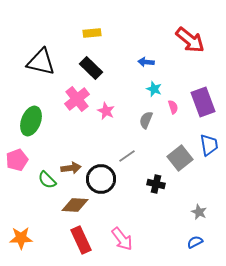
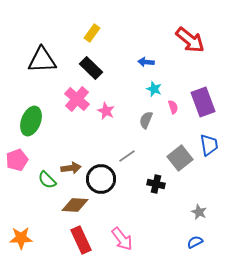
yellow rectangle: rotated 48 degrees counterclockwise
black triangle: moved 1 px right, 2 px up; rotated 16 degrees counterclockwise
pink cross: rotated 10 degrees counterclockwise
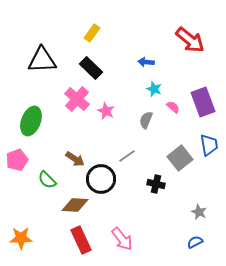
pink semicircle: rotated 32 degrees counterclockwise
brown arrow: moved 4 px right, 9 px up; rotated 42 degrees clockwise
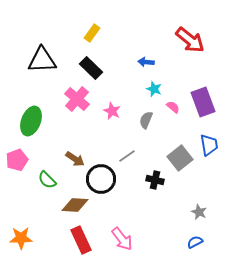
pink star: moved 6 px right
black cross: moved 1 px left, 4 px up
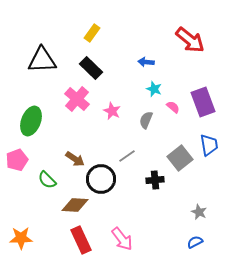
black cross: rotated 18 degrees counterclockwise
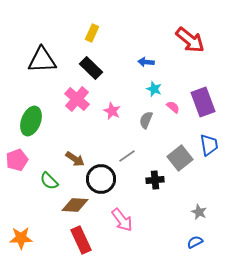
yellow rectangle: rotated 12 degrees counterclockwise
green semicircle: moved 2 px right, 1 px down
pink arrow: moved 19 px up
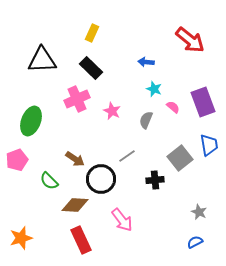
pink cross: rotated 25 degrees clockwise
orange star: rotated 15 degrees counterclockwise
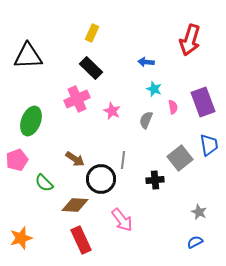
red arrow: rotated 68 degrees clockwise
black triangle: moved 14 px left, 4 px up
pink semicircle: rotated 40 degrees clockwise
gray line: moved 4 px left, 4 px down; rotated 48 degrees counterclockwise
green semicircle: moved 5 px left, 2 px down
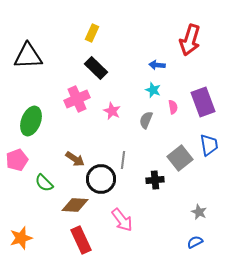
blue arrow: moved 11 px right, 3 px down
black rectangle: moved 5 px right
cyan star: moved 1 px left, 1 px down
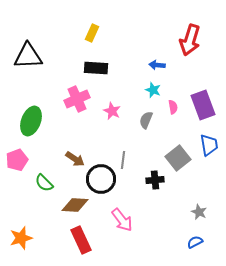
black rectangle: rotated 40 degrees counterclockwise
purple rectangle: moved 3 px down
gray square: moved 2 px left
